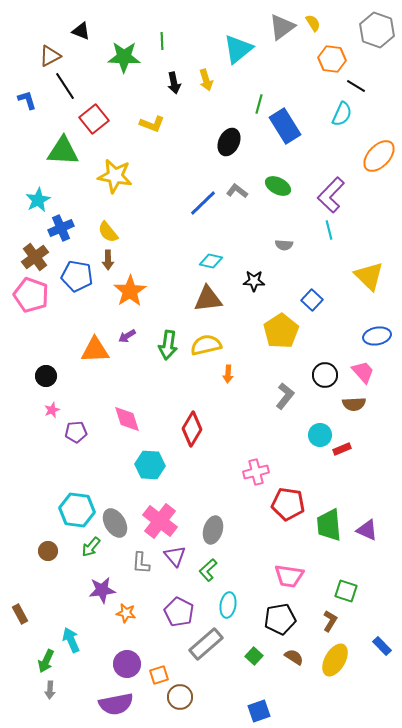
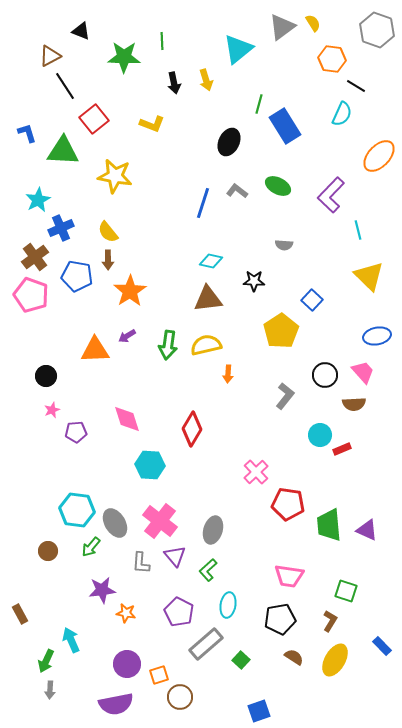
blue L-shape at (27, 100): moved 33 px down
blue line at (203, 203): rotated 28 degrees counterclockwise
cyan line at (329, 230): moved 29 px right
pink cross at (256, 472): rotated 30 degrees counterclockwise
green square at (254, 656): moved 13 px left, 4 px down
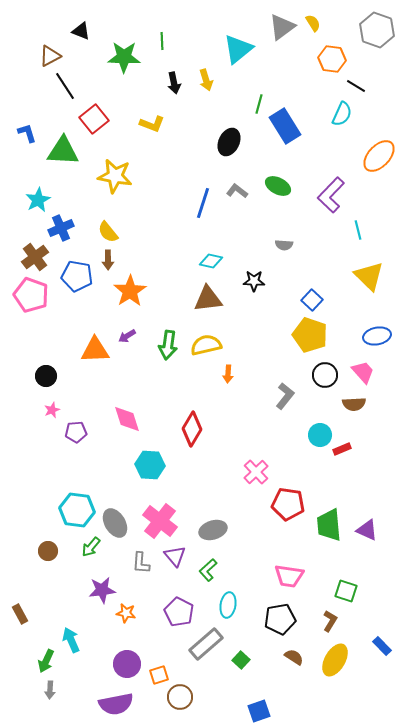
yellow pentagon at (281, 331): moved 29 px right, 4 px down; rotated 20 degrees counterclockwise
gray ellipse at (213, 530): rotated 56 degrees clockwise
